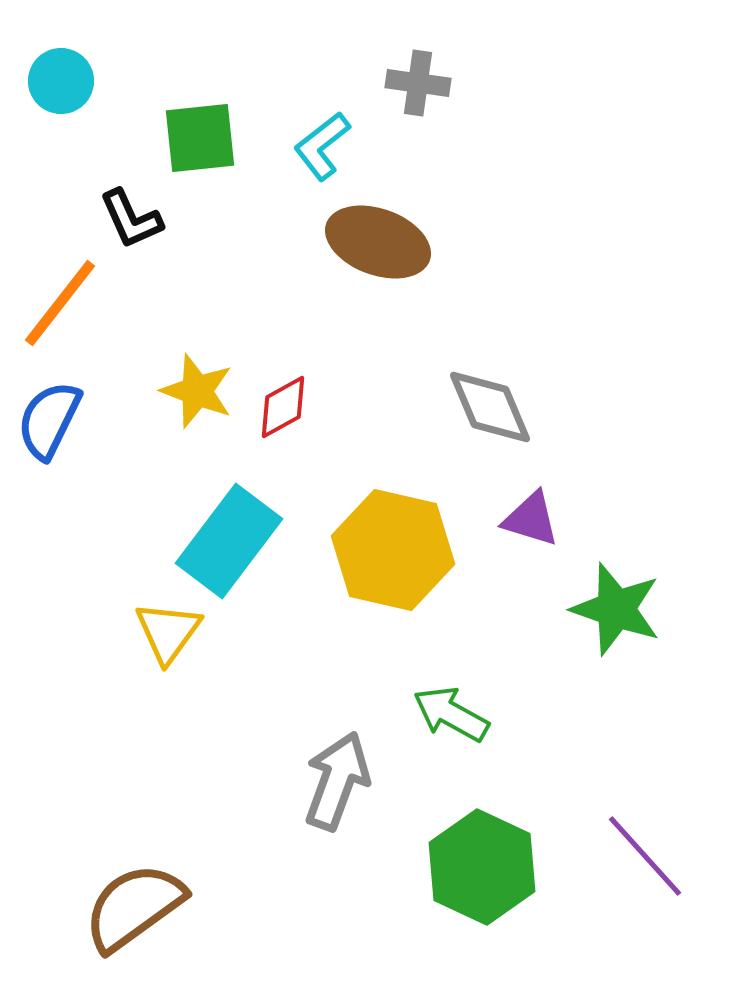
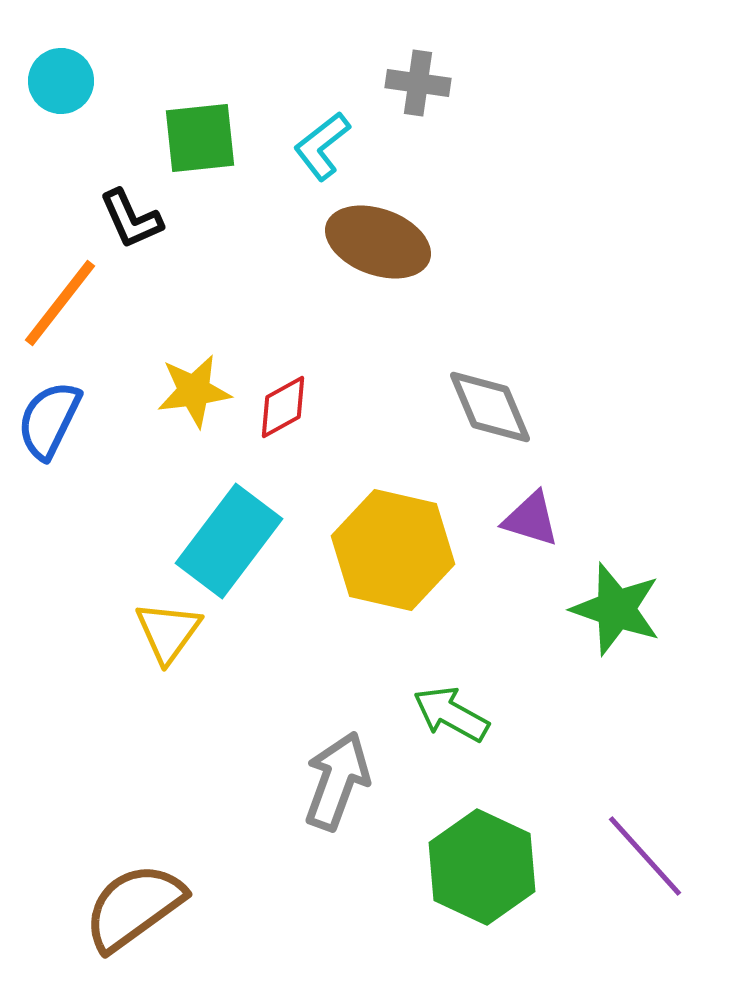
yellow star: moved 3 px left; rotated 28 degrees counterclockwise
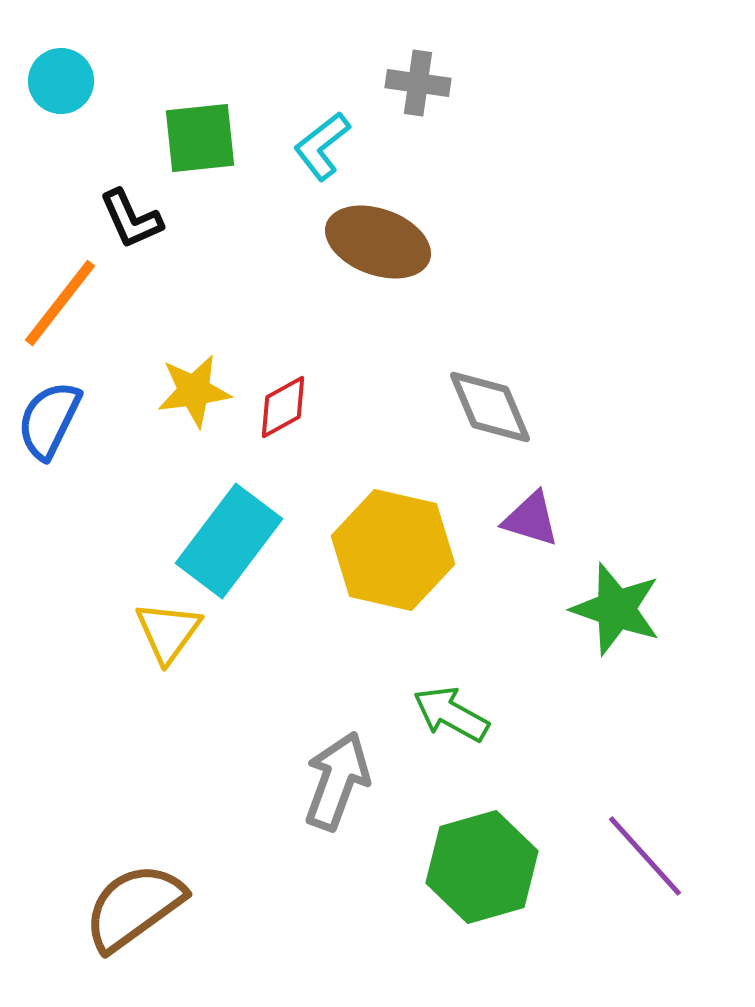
green hexagon: rotated 19 degrees clockwise
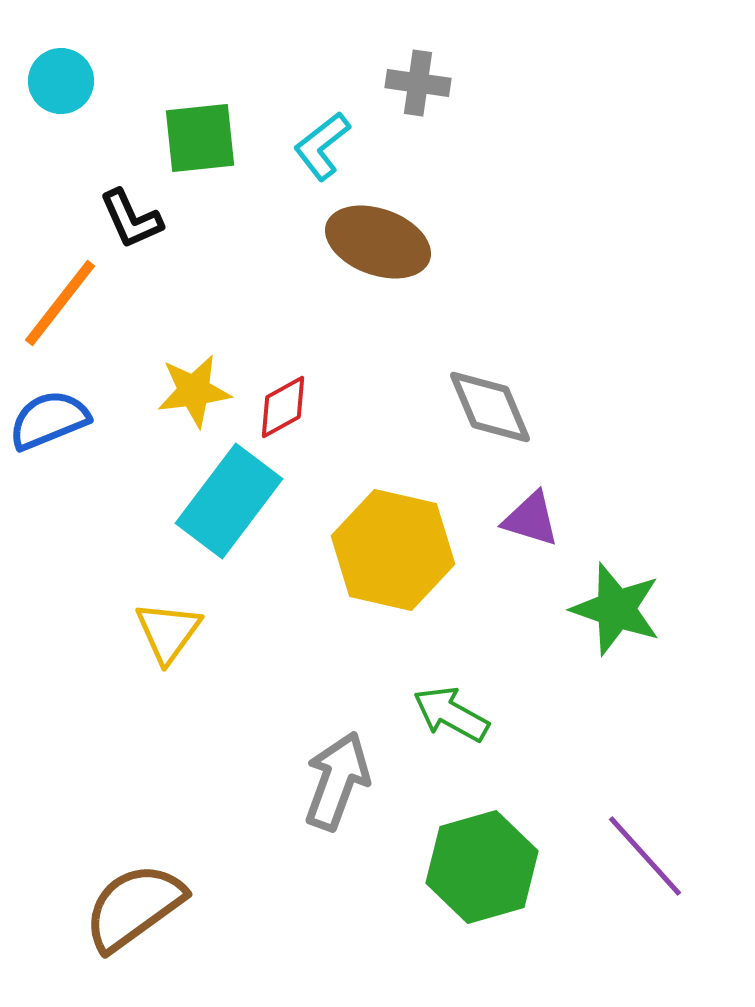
blue semicircle: rotated 42 degrees clockwise
cyan rectangle: moved 40 px up
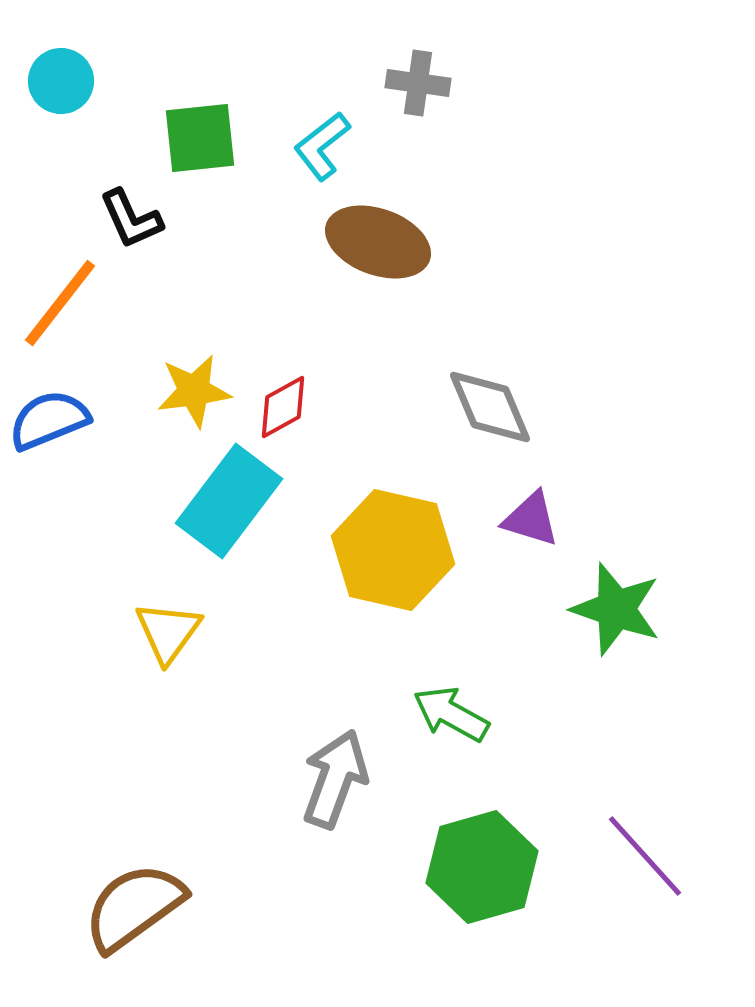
gray arrow: moved 2 px left, 2 px up
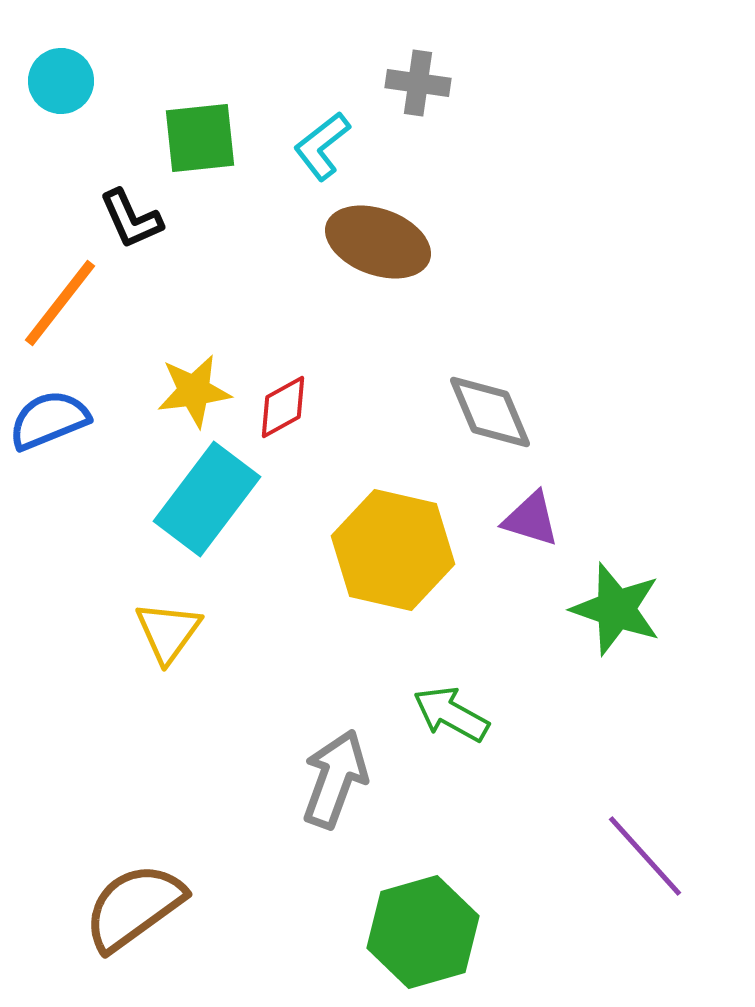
gray diamond: moved 5 px down
cyan rectangle: moved 22 px left, 2 px up
green hexagon: moved 59 px left, 65 px down
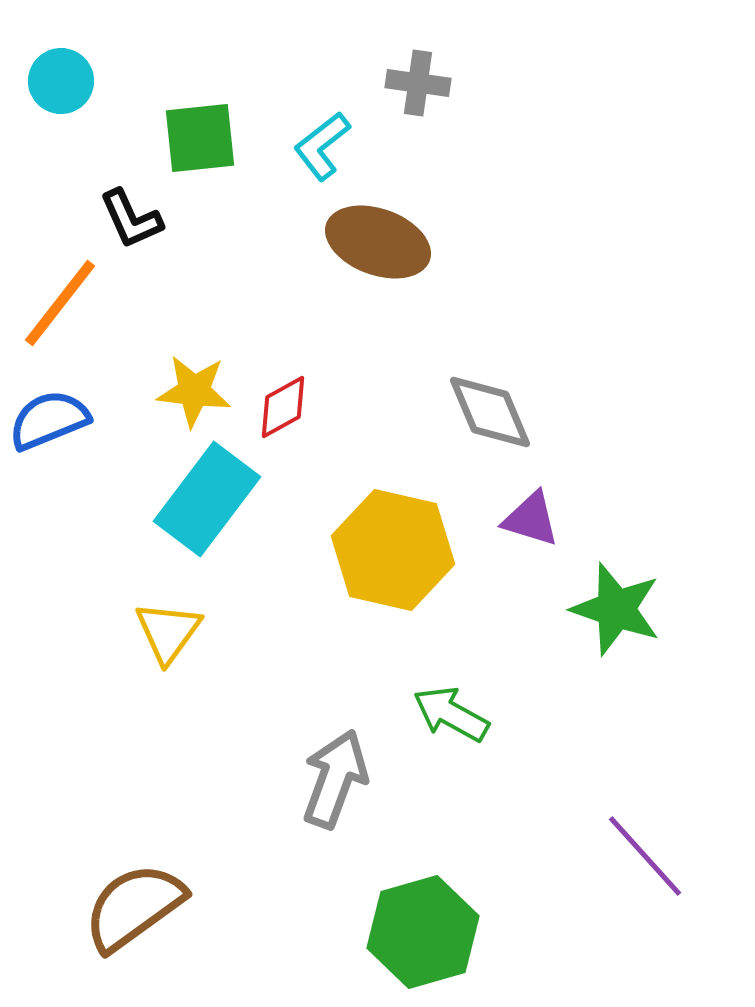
yellow star: rotated 14 degrees clockwise
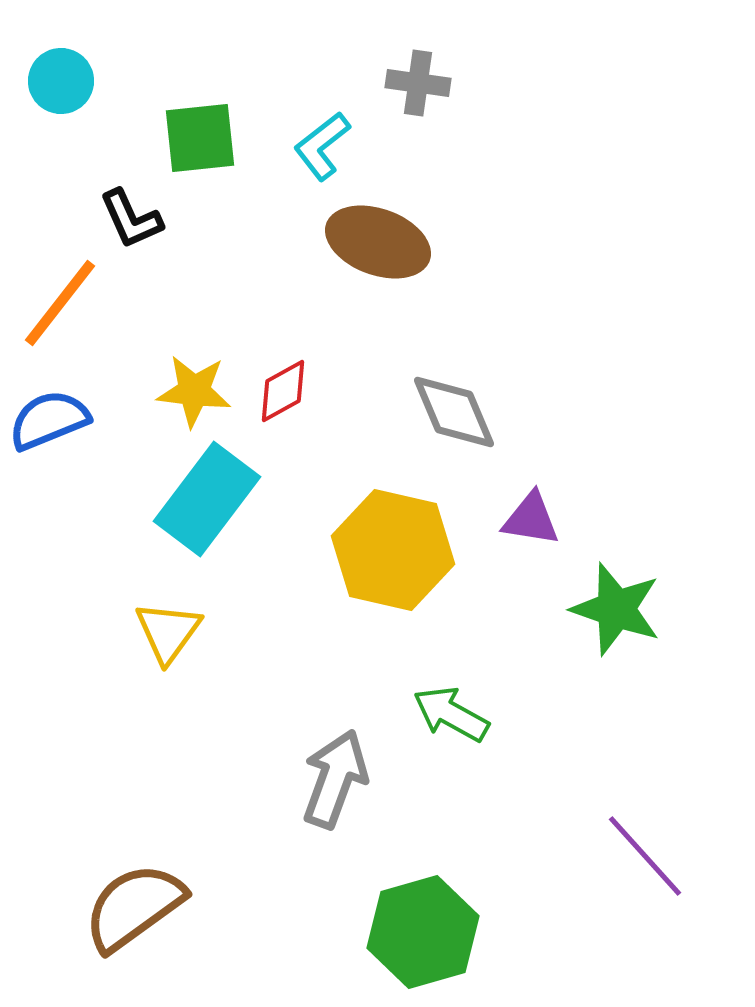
red diamond: moved 16 px up
gray diamond: moved 36 px left
purple triangle: rotated 8 degrees counterclockwise
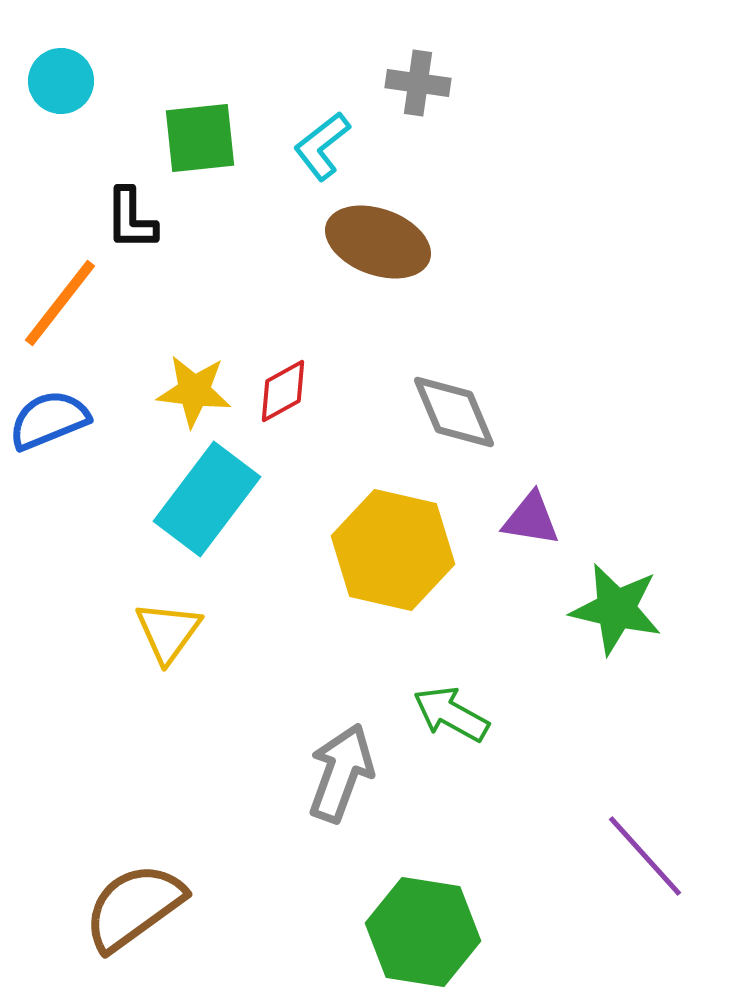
black L-shape: rotated 24 degrees clockwise
green star: rotated 6 degrees counterclockwise
gray arrow: moved 6 px right, 6 px up
green hexagon: rotated 25 degrees clockwise
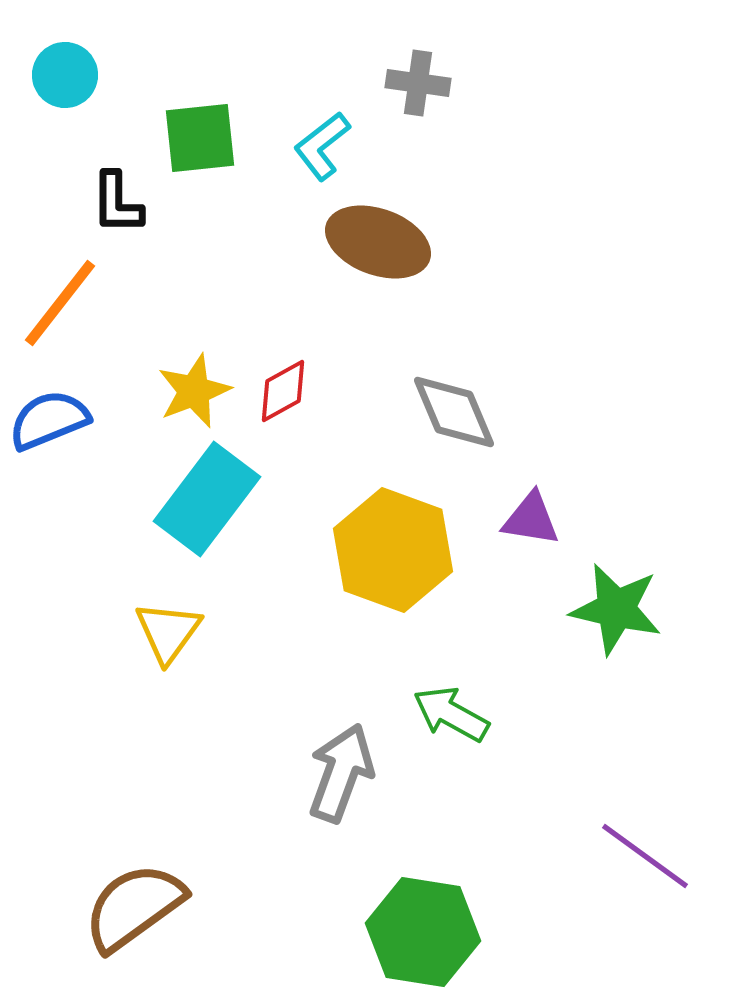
cyan circle: moved 4 px right, 6 px up
black L-shape: moved 14 px left, 16 px up
yellow star: rotated 28 degrees counterclockwise
yellow hexagon: rotated 7 degrees clockwise
purple line: rotated 12 degrees counterclockwise
